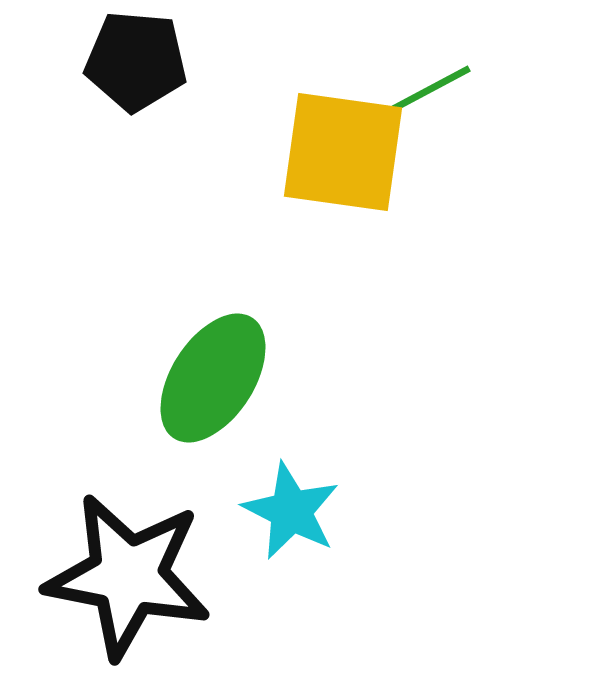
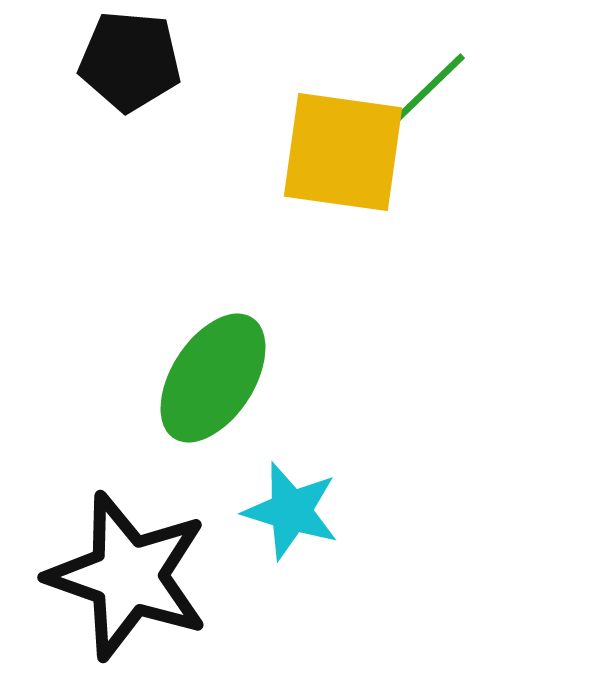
black pentagon: moved 6 px left
green line: moved 2 px right, 1 px up; rotated 16 degrees counterclockwise
cyan star: rotated 10 degrees counterclockwise
black star: rotated 8 degrees clockwise
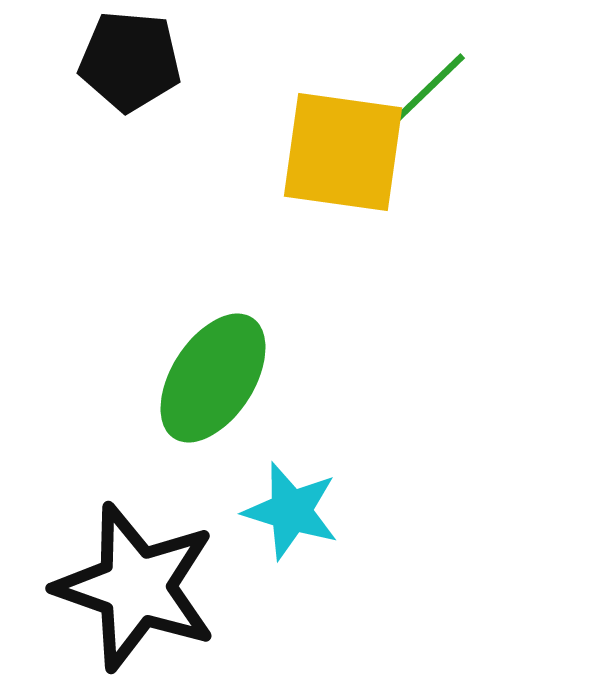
black star: moved 8 px right, 11 px down
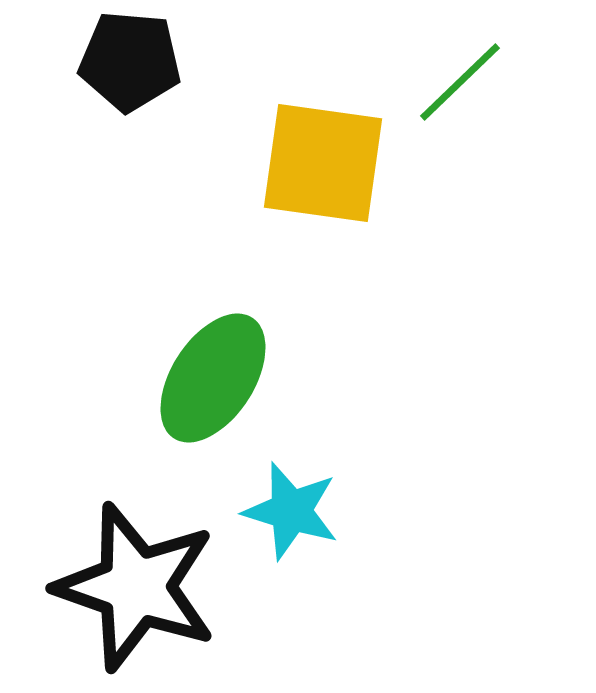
green line: moved 35 px right, 10 px up
yellow square: moved 20 px left, 11 px down
